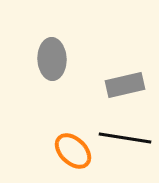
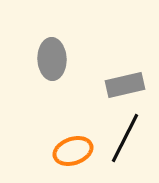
black line: rotated 72 degrees counterclockwise
orange ellipse: rotated 63 degrees counterclockwise
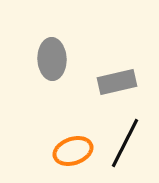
gray rectangle: moved 8 px left, 3 px up
black line: moved 5 px down
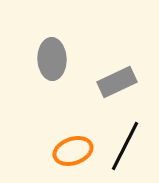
gray rectangle: rotated 12 degrees counterclockwise
black line: moved 3 px down
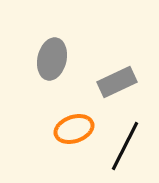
gray ellipse: rotated 15 degrees clockwise
orange ellipse: moved 1 px right, 22 px up
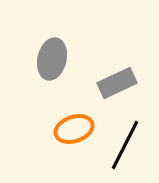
gray rectangle: moved 1 px down
black line: moved 1 px up
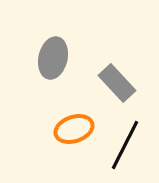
gray ellipse: moved 1 px right, 1 px up
gray rectangle: rotated 72 degrees clockwise
